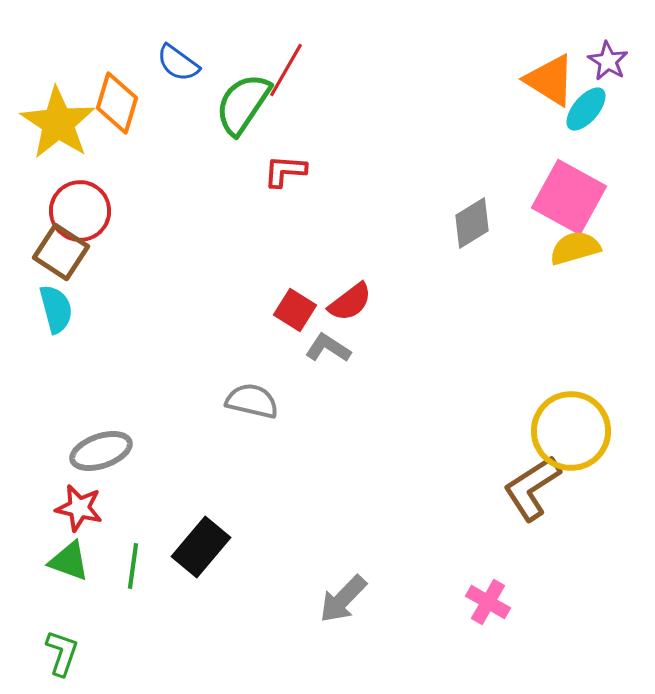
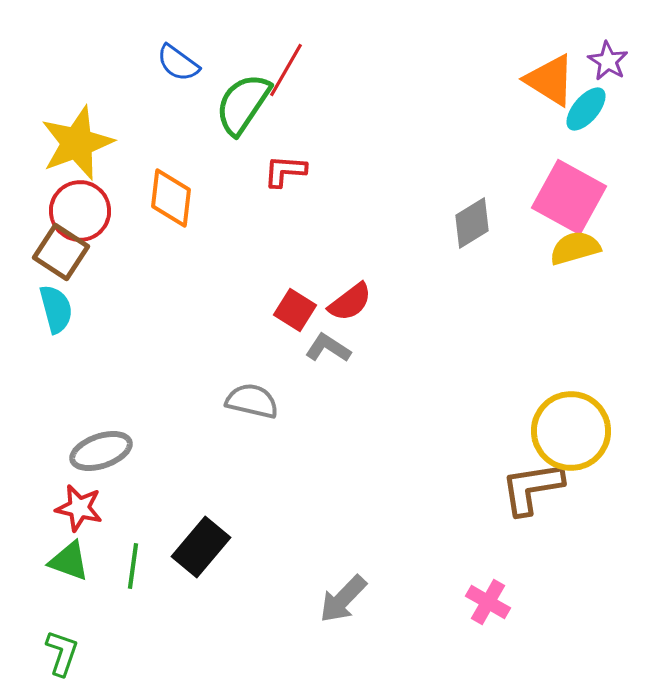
orange diamond: moved 54 px right, 95 px down; rotated 10 degrees counterclockwise
yellow star: moved 19 px right, 20 px down; rotated 18 degrees clockwise
brown L-shape: rotated 24 degrees clockwise
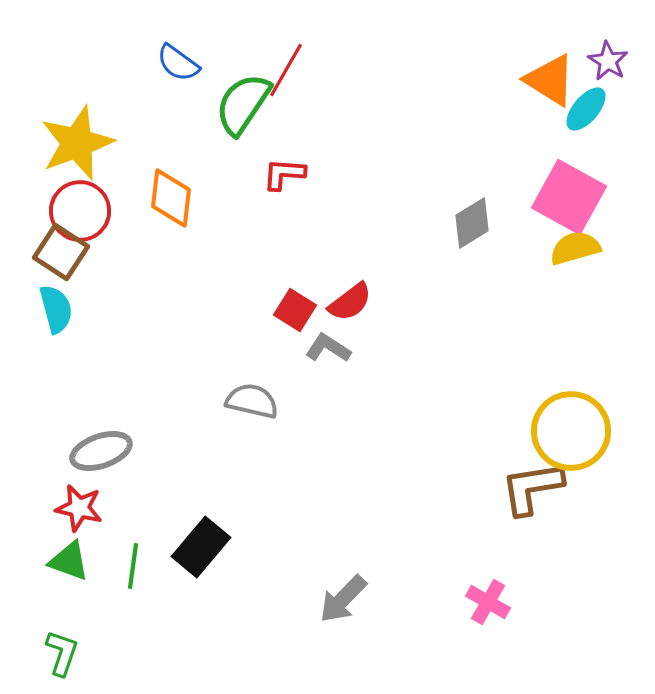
red L-shape: moved 1 px left, 3 px down
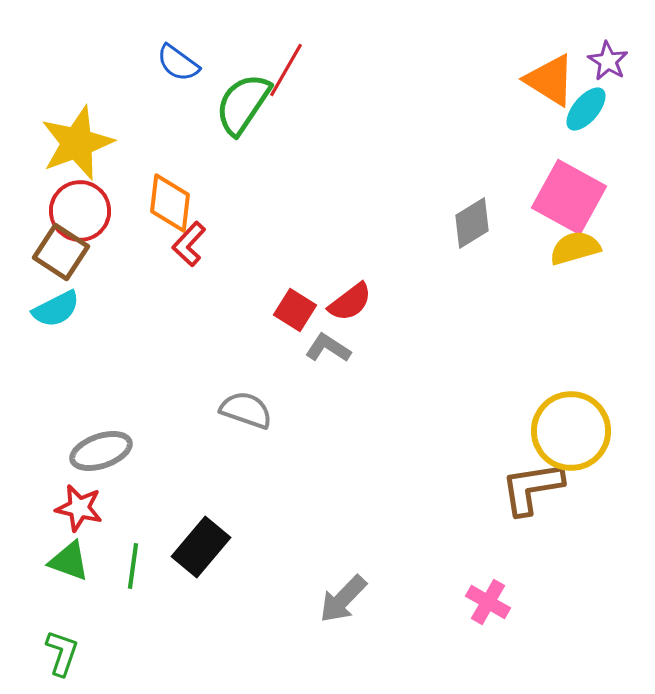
red L-shape: moved 95 px left, 70 px down; rotated 51 degrees counterclockwise
orange diamond: moved 1 px left, 5 px down
cyan semicircle: rotated 78 degrees clockwise
gray semicircle: moved 6 px left, 9 px down; rotated 6 degrees clockwise
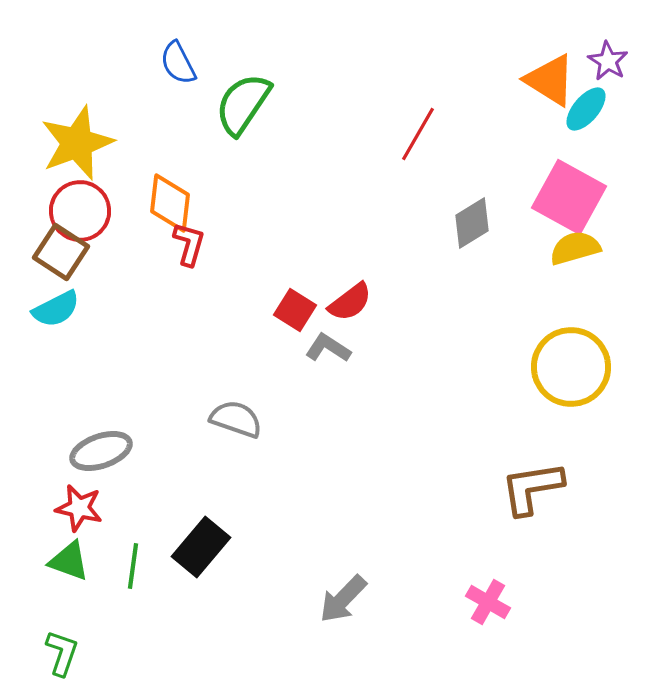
blue semicircle: rotated 27 degrees clockwise
red line: moved 132 px right, 64 px down
red L-shape: rotated 153 degrees clockwise
gray semicircle: moved 10 px left, 9 px down
yellow circle: moved 64 px up
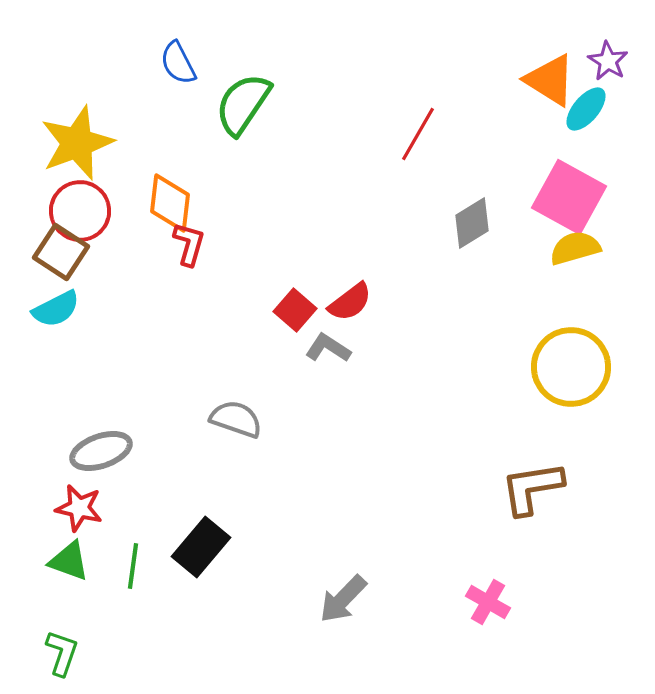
red square: rotated 9 degrees clockwise
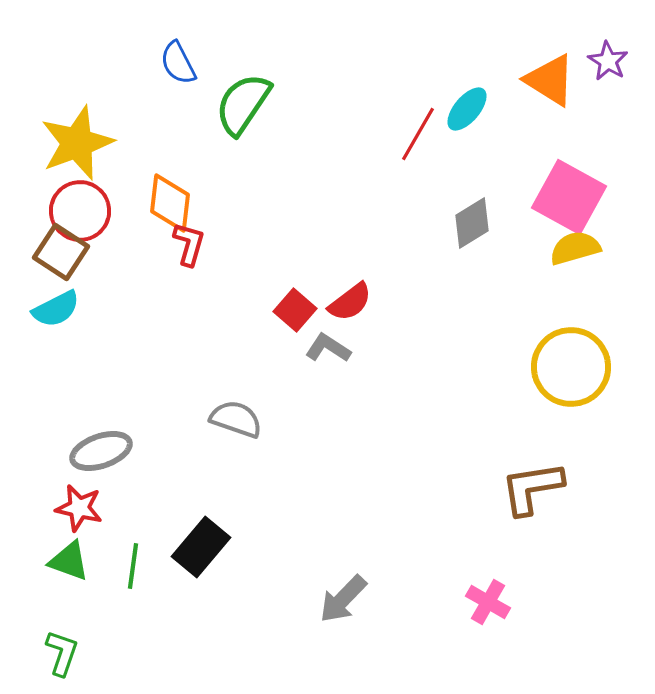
cyan ellipse: moved 119 px left
